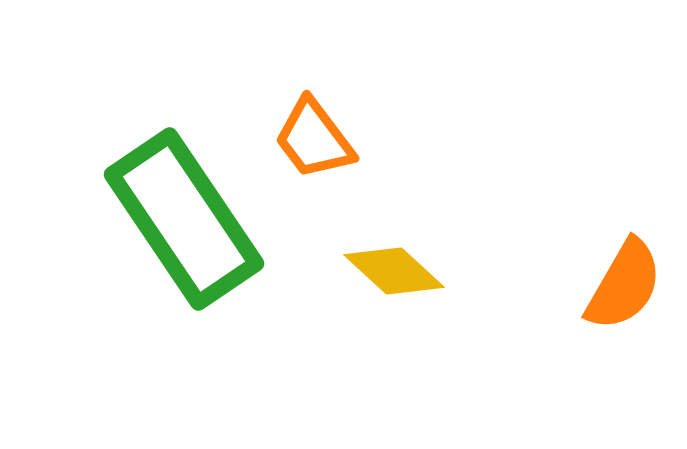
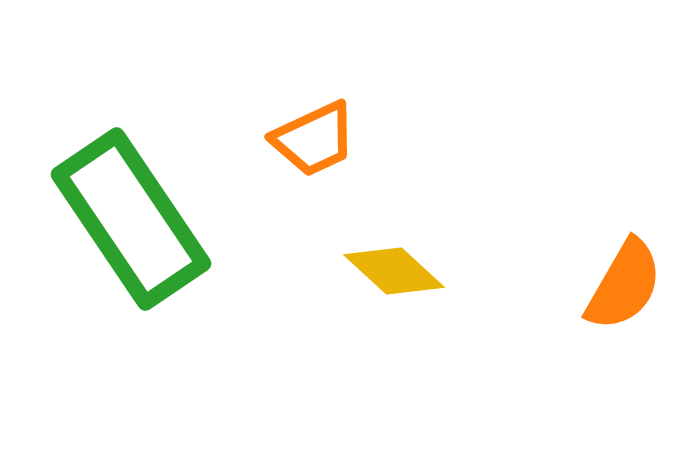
orange trapezoid: rotated 78 degrees counterclockwise
green rectangle: moved 53 px left
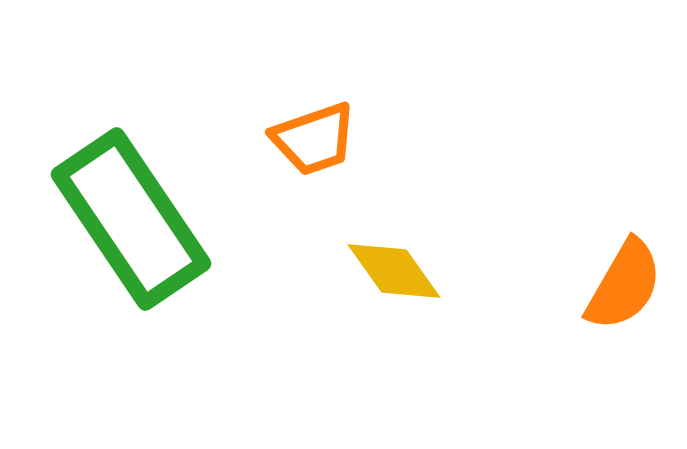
orange trapezoid: rotated 6 degrees clockwise
yellow diamond: rotated 12 degrees clockwise
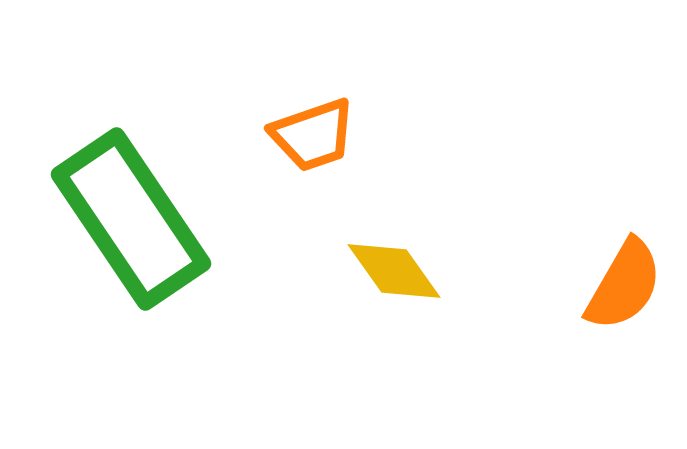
orange trapezoid: moved 1 px left, 4 px up
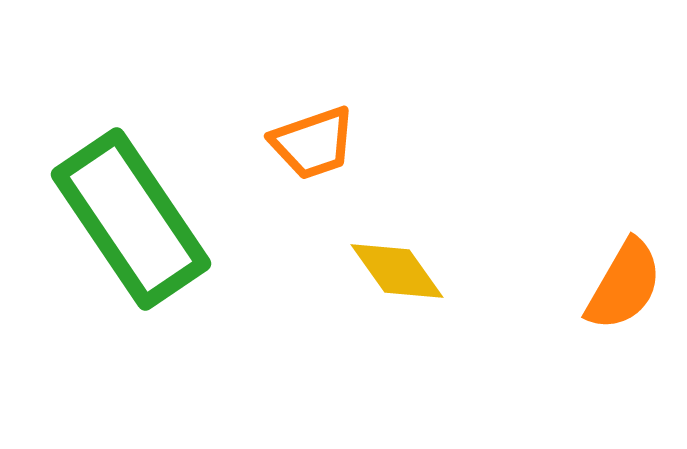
orange trapezoid: moved 8 px down
yellow diamond: moved 3 px right
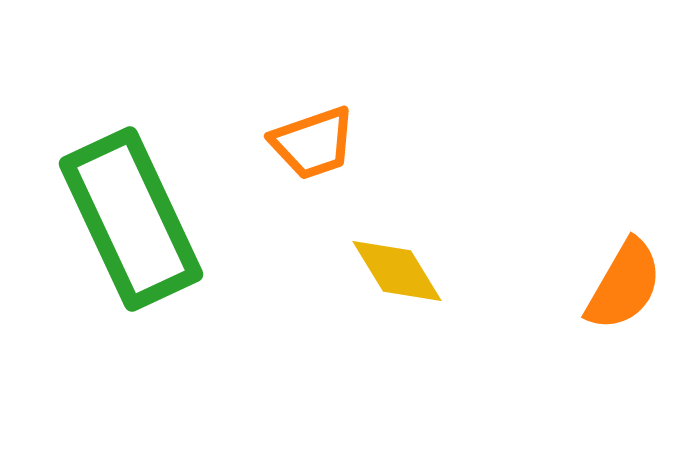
green rectangle: rotated 9 degrees clockwise
yellow diamond: rotated 4 degrees clockwise
